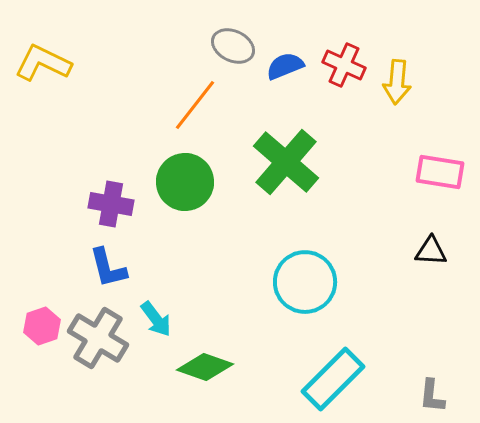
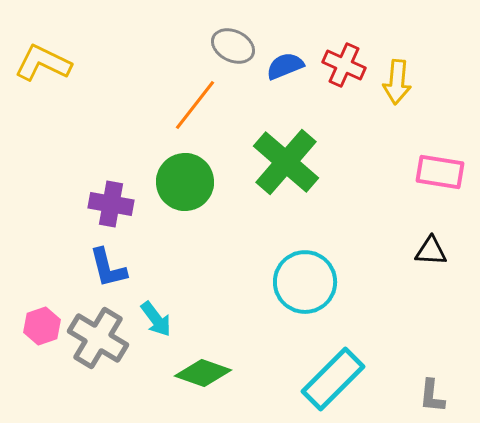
green diamond: moved 2 px left, 6 px down
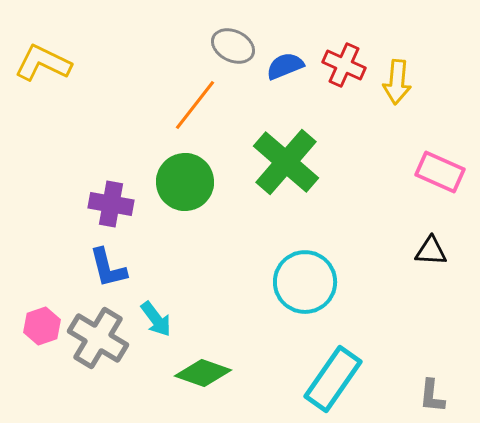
pink rectangle: rotated 15 degrees clockwise
cyan rectangle: rotated 10 degrees counterclockwise
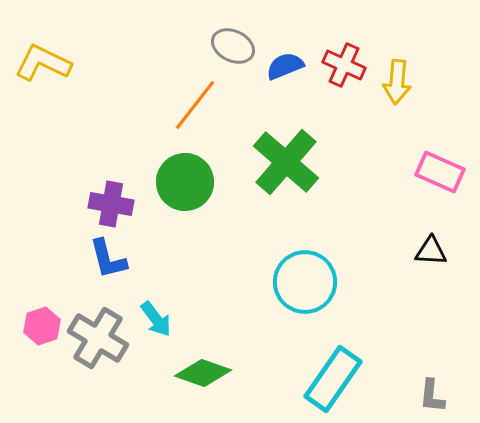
blue L-shape: moved 9 px up
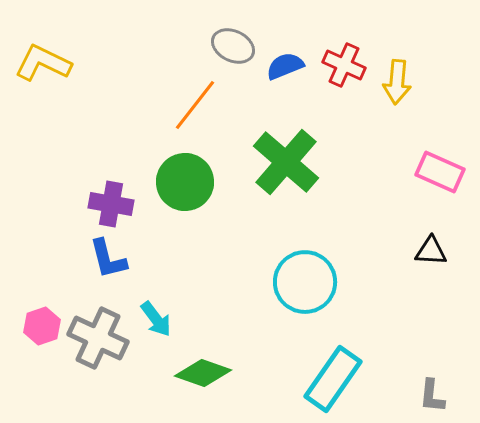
gray cross: rotated 6 degrees counterclockwise
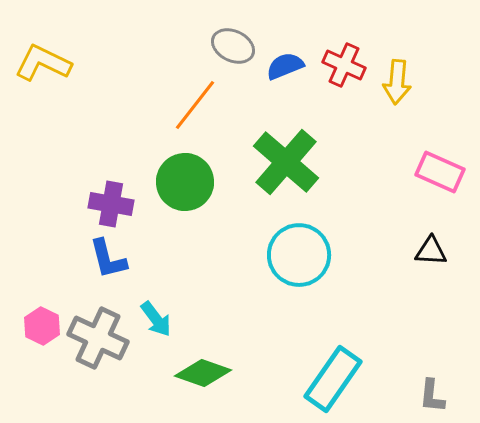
cyan circle: moved 6 px left, 27 px up
pink hexagon: rotated 15 degrees counterclockwise
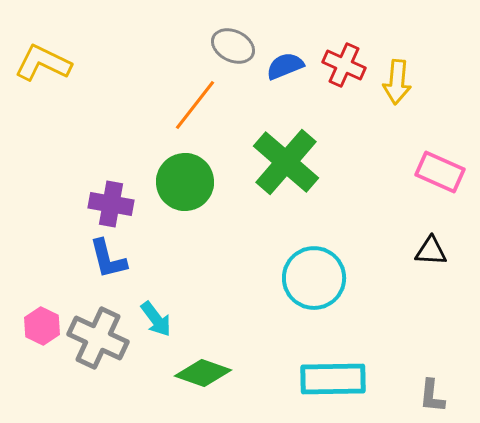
cyan circle: moved 15 px right, 23 px down
cyan rectangle: rotated 54 degrees clockwise
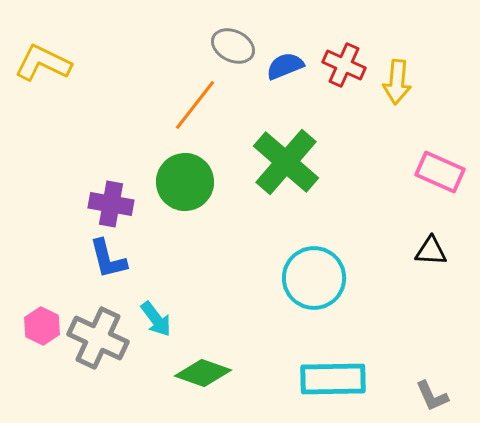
gray L-shape: rotated 30 degrees counterclockwise
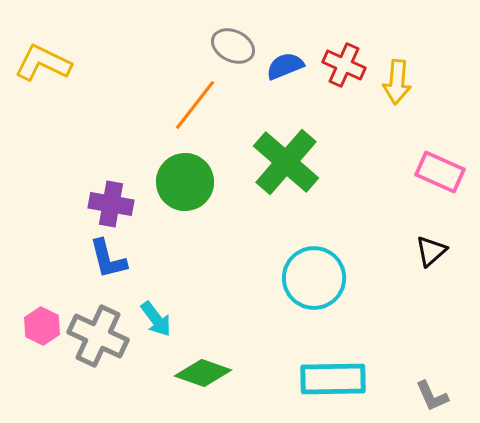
black triangle: rotated 44 degrees counterclockwise
gray cross: moved 2 px up
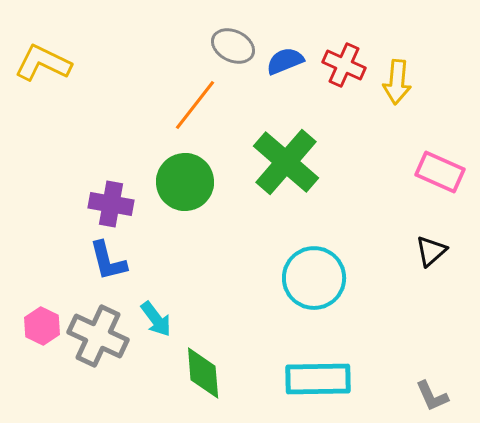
blue semicircle: moved 5 px up
blue L-shape: moved 2 px down
green diamond: rotated 66 degrees clockwise
cyan rectangle: moved 15 px left
